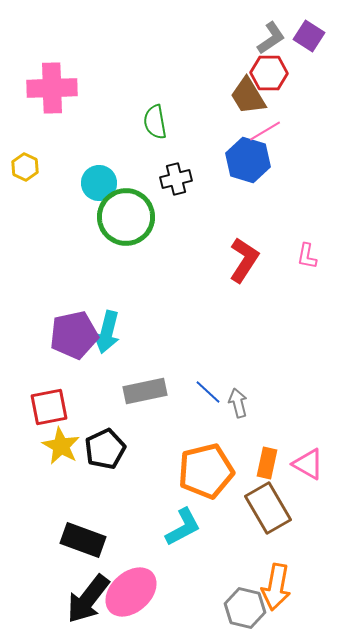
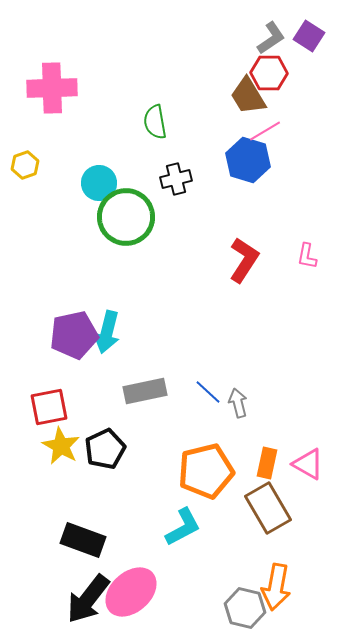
yellow hexagon: moved 2 px up; rotated 16 degrees clockwise
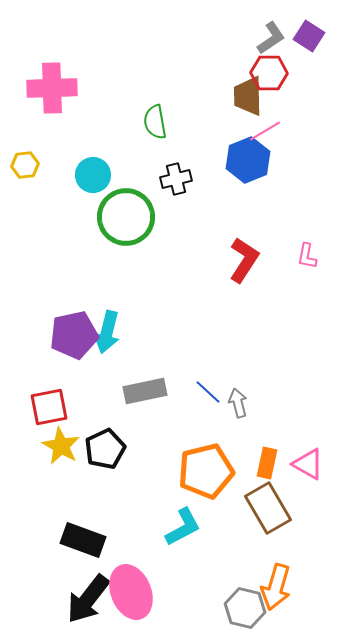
brown trapezoid: rotated 30 degrees clockwise
blue hexagon: rotated 21 degrees clockwise
yellow hexagon: rotated 12 degrees clockwise
cyan circle: moved 6 px left, 8 px up
orange arrow: rotated 6 degrees clockwise
pink ellipse: rotated 70 degrees counterclockwise
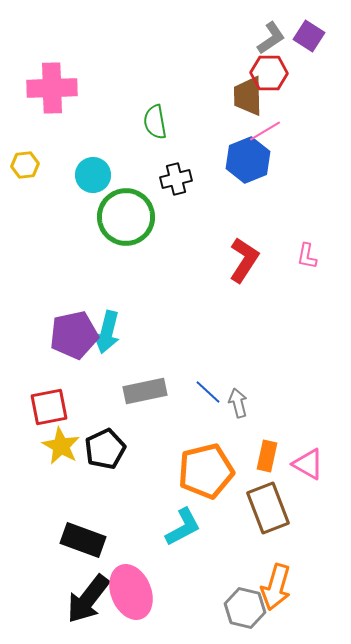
orange rectangle: moved 7 px up
brown rectangle: rotated 9 degrees clockwise
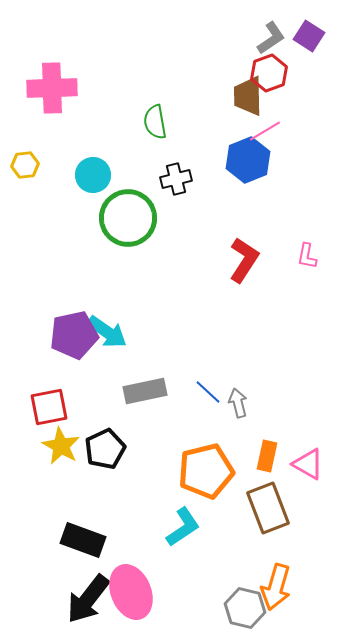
red hexagon: rotated 21 degrees counterclockwise
green circle: moved 2 px right, 1 px down
cyan arrow: rotated 69 degrees counterclockwise
cyan L-shape: rotated 6 degrees counterclockwise
